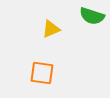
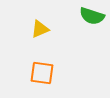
yellow triangle: moved 11 px left
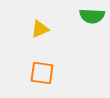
green semicircle: rotated 15 degrees counterclockwise
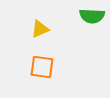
orange square: moved 6 px up
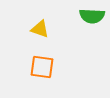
yellow triangle: rotated 42 degrees clockwise
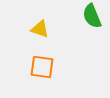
green semicircle: rotated 65 degrees clockwise
